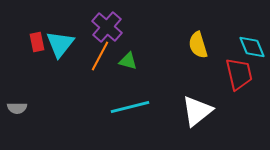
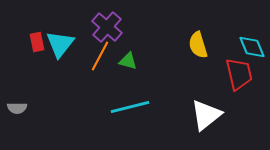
white triangle: moved 9 px right, 4 px down
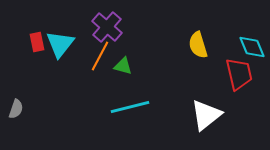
green triangle: moved 5 px left, 5 px down
gray semicircle: moved 1 px left, 1 px down; rotated 72 degrees counterclockwise
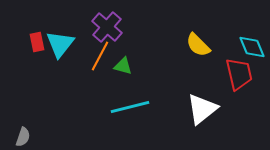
yellow semicircle: rotated 28 degrees counterclockwise
gray semicircle: moved 7 px right, 28 px down
white triangle: moved 4 px left, 6 px up
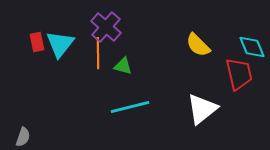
purple cross: moved 1 px left
orange line: moved 2 px left, 3 px up; rotated 28 degrees counterclockwise
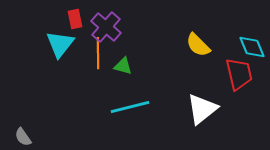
red rectangle: moved 38 px right, 23 px up
gray semicircle: rotated 126 degrees clockwise
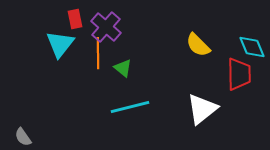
green triangle: moved 2 px down; rotated 24 degrees clockwise
red trapezoid: rotated 12 degrees clockwise
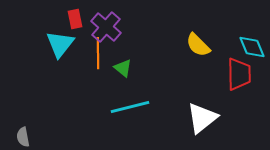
white triangle: moved 9 px down
gray semicircle: rotated 24 degrees clockwise
